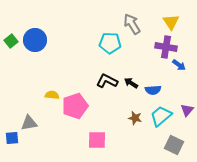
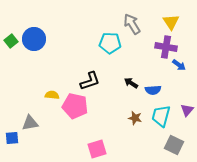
blue circle: moved 1 px left, 1 px up
black L-shape: moved 17 px left; rotated 135 degrees clockwise
pink pentagon: rotated 30 degrees clockwise
cyan trapezoid: rotated 35 degrees counterclockwise
gray triangle: moved 1 px right
pink square: moved 9 px down; rotated 18 degrees counterclockwise
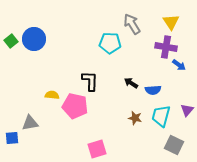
black L-shape: rotated 70 degrees counterclockwise
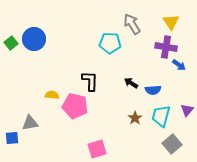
green square: moved 2 px down
brown star: rotated 24 degrees clockwise
gray square: moved 2 px left, 1 px up; rotated 24 degrees clockwise
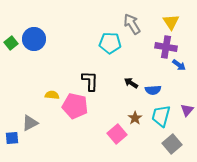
gray triangle: rotated 18 degrees counterclockwise
pink square: moved 20 px right, 15 px up; rotated 24 degrees counterclockwise
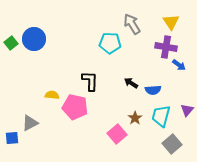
pink pentagon: moved 1 px down
